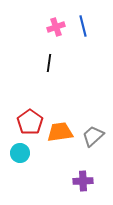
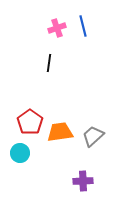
pink cross: moved 1 px right, 1 px down
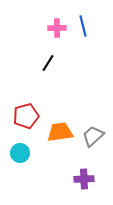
pink cross: rotated 18 degrees clockwise
black line: moved 1 px left; rotated 24 degrees clockwise
red pentagon: moved 4 px left, 6 px up; rotated 20 degrees clockwise
purple cross: moved 1 px right, 2 px up
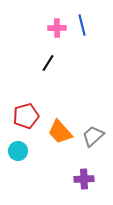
blue line: moved 1 px left, 1 px up
orange trapezoid: rotated 124 degrees counterclockwise
cyan circle: moved 2 px left, 2 px up
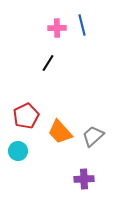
red pentagon: rotated 10 degrees counterclockwise
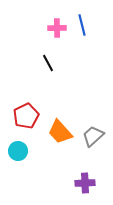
black line: rotated 60 degrees counterclockwise
purple cross: moved 1 px right, 4 px down
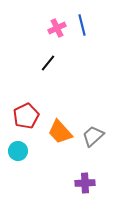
pink cross: rotated 24 degrees counterclockwise
black line: rotated 66 degrees clockwise
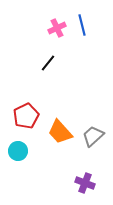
purple cross: rotated 24 degrees clockwise
